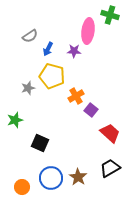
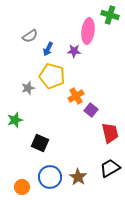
red trapezoid: rotated 35 degrees clockwise
blue circle: moved 1 px left, 1 px up
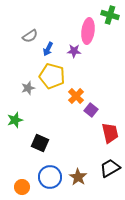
orange cross: rotated 14 degrees counterclockwise
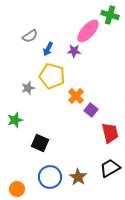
pink ellipse: rotated 35 degrees clockwise
orange circle: moved 5 px left, 2 px down
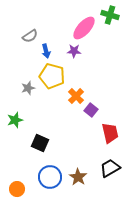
pink ellipse: moved 4 px left, 3 px up
blue arrow: moved 2 px left, 2 px down; rotated 40 degrees counterclockwise
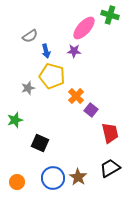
blue circle: moved 3 px right, 1 px down
orange circle: moved 7 px up
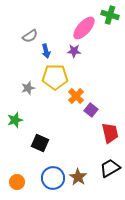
yellow pentagon: moved 3 px right, 1 px down; rotated 15 degrees counterclockwise
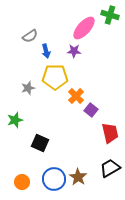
blue circle: moved 1 px right, 1 px down
orange circle: moved 5 px right
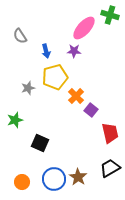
gray semicircle: moved 10 px left; rotated 91 degrees clockwise
yellow pentagon: rotated 15 degrees counterclockwise
